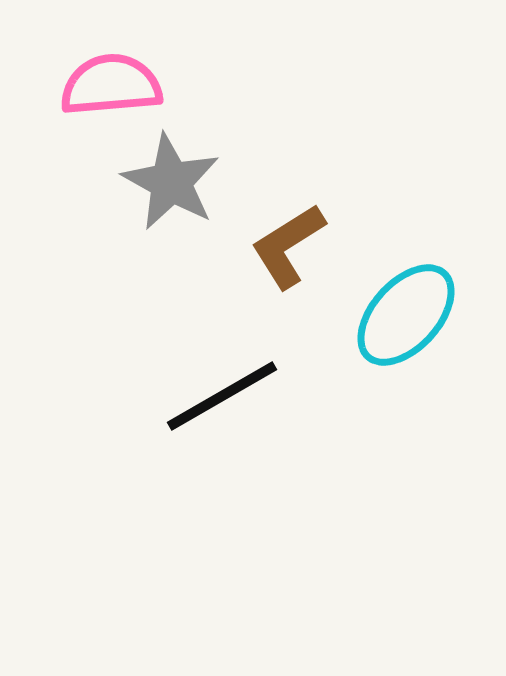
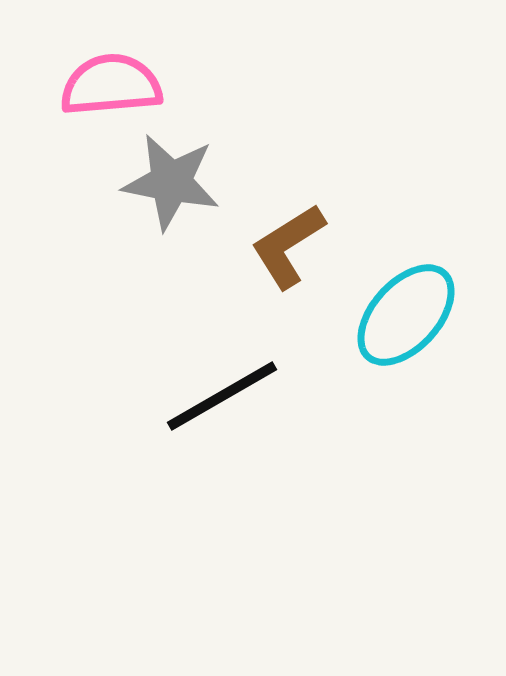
gray star: rotated 18 degrees counterclockwise
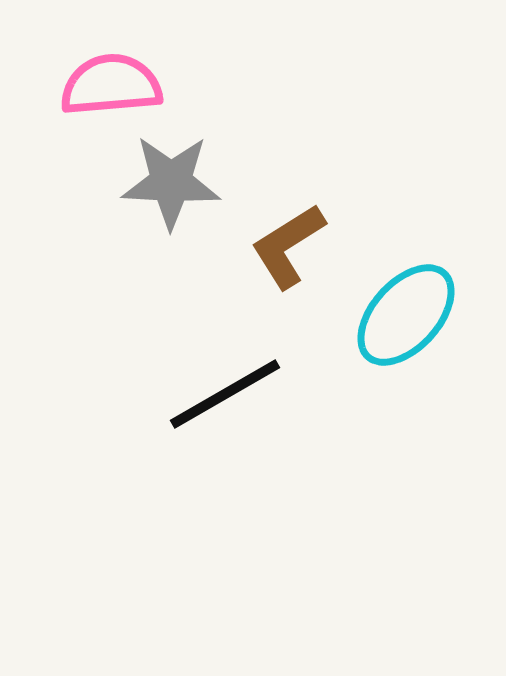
gray star: rotated 8 degrees counterclockwise
black line: moved 3 px right, 2 px up
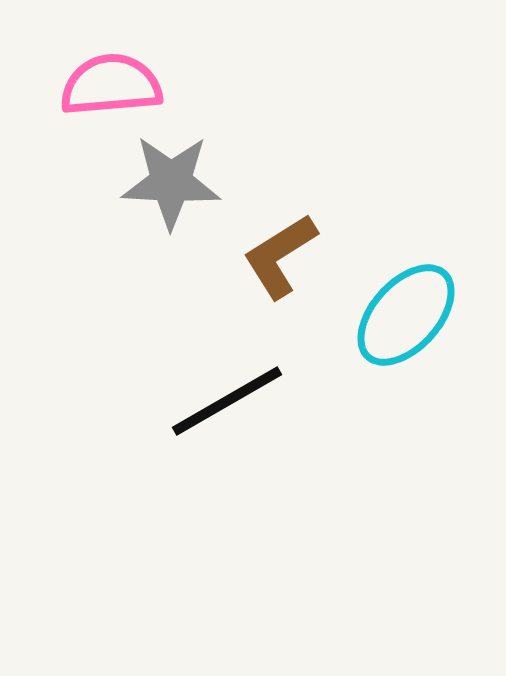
brown L-shape: moved 8 px left, 10 px down
black line: moved 2 px right, 7 px down
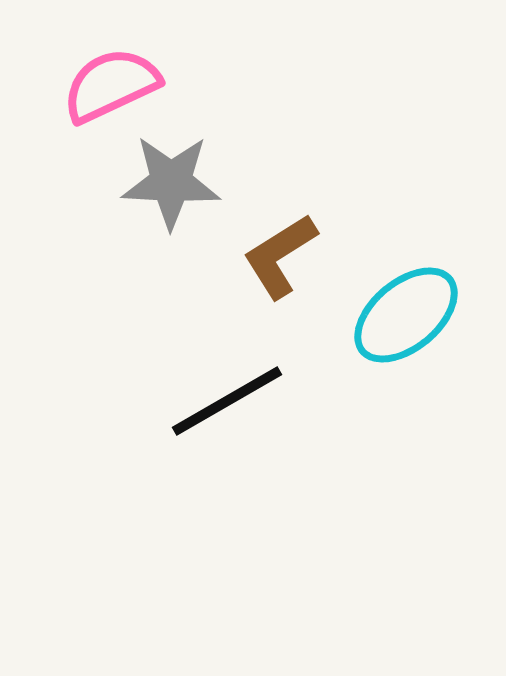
pink semicircle: rotated 20 degrees counterclockwise
cyan ellipse: rotated 8 degrees clockwise
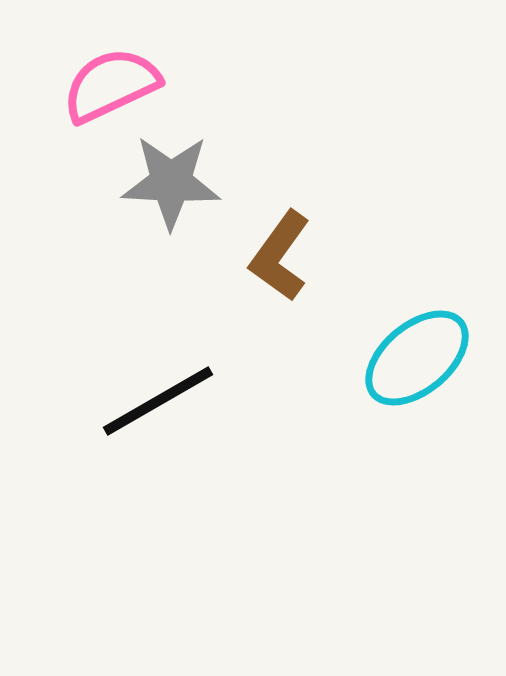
brown L-shape: rotated 22 degrees counterclockwise
cyan ellipse: moved 11 px right, 43 px down
black line: moved 69 px left
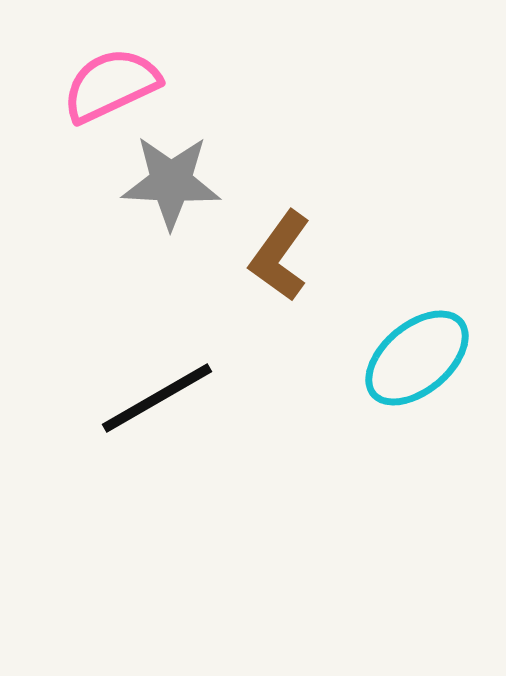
black line: moved 1 px left, 3 px up
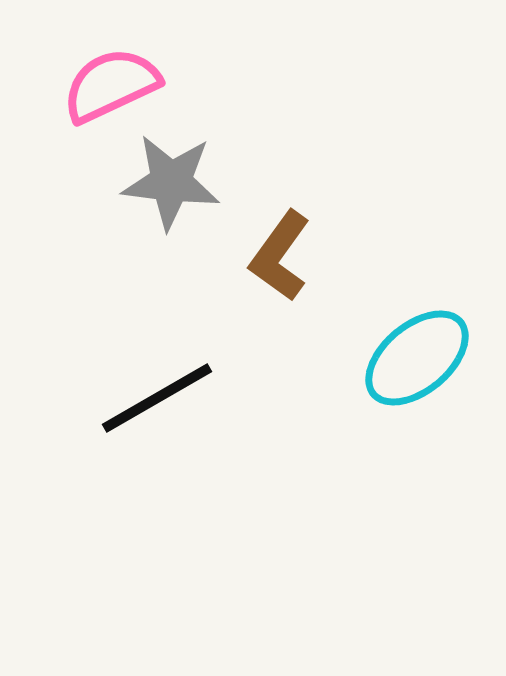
gray star: rotated 4 degrees clockwise
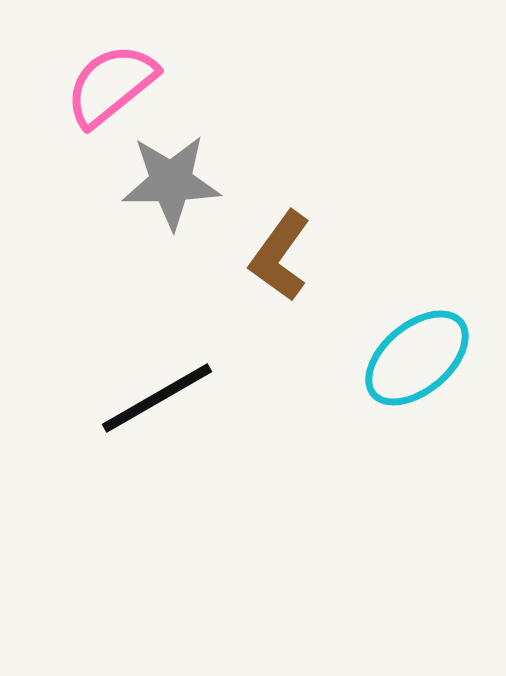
pink semicircle: rotated 14 degrees counterclockwise
gray star: rotated 8 degrees counterclockwise
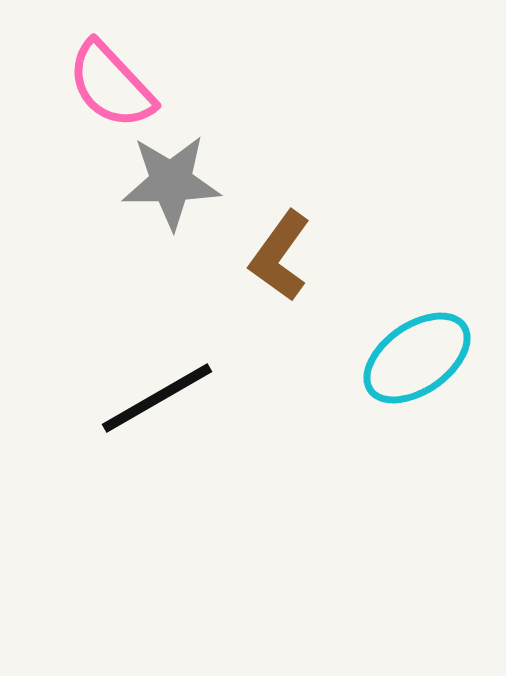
pink semicircle: rotated 94 degrees counterclockwise
cyan ellipse: rotated 5 degrees clockwise
